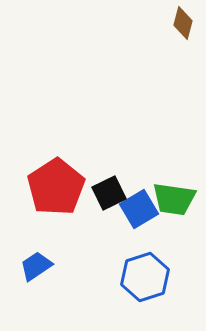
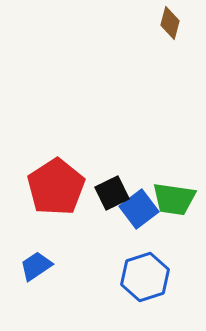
brown diamond: moved 13 px left
black square: moved 3 px right
blue square: rotated 6 degrees counterclockwise
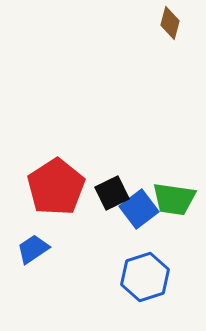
blue trapezoid: moved 3 px left, 17 px up
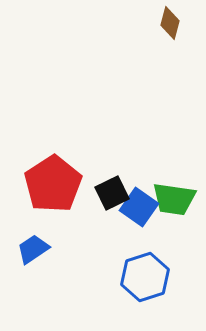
red pentagon: moved 3 px left, 3 px up
blue square: moved 2 px up; rotated 18 degrees counterclockwise
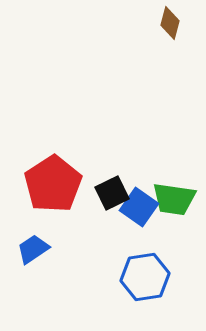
blue hexagon: rotated 9 degrees clockwise
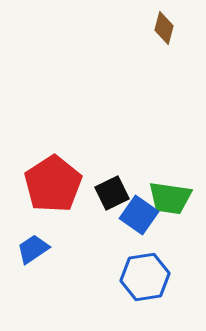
brown diamond: moved 6 px left, 5 px down
green trapezoid: moved 4 px left, 1 px up
blue square: moved 8 px down
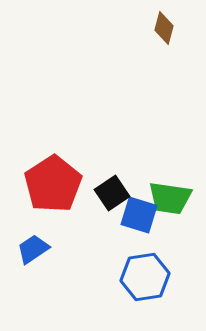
black square: rotated 8 degrees counterclockwise
blue square: rotated 18 degrees counterclockwise
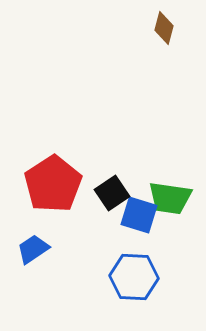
blue hexagon: moved 11 px left; rotated 12 degrees clockwise
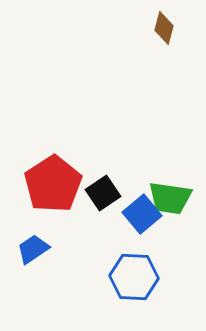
black square: moved 9 px left
blue square: moved 3 px right, 1 px up; rotated 33 degrees clockwise
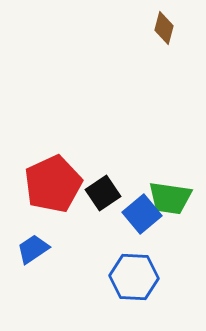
red pentagon: rotated 8 degrees clockwise
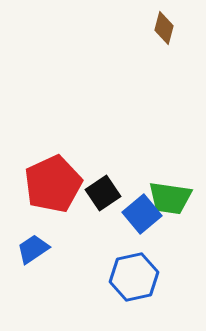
blue hexagon: rotated 15 degrees counterclockwise
